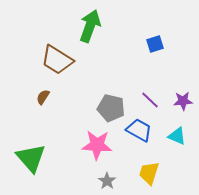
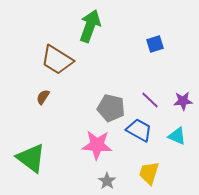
green triangle: rotated 12 degrees counterclockwise
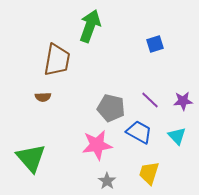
brown trapezoid: rotated 112 degrees counterclockwise
brown semicircle: rotated 126 degrees counterclockwise
blue trapezoid: moved 2 px down
cyan triangle: rotated 24 degrees clockwise
pink star: rotated 12 degrees counterclockwise
green triangle: rotated 12 degrees clockwise
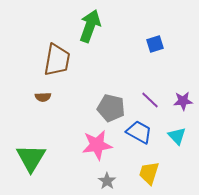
green triangle: rotated 12 degrees clockwise
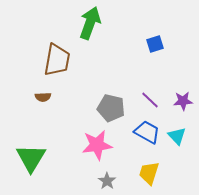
green arrow: moved 3 px up
blue trapezoid: moved 8 px right
